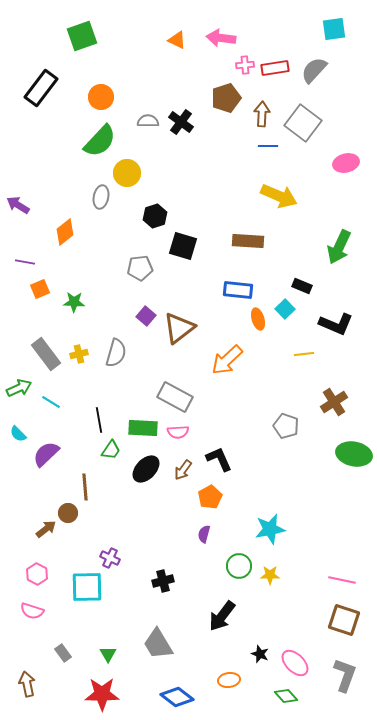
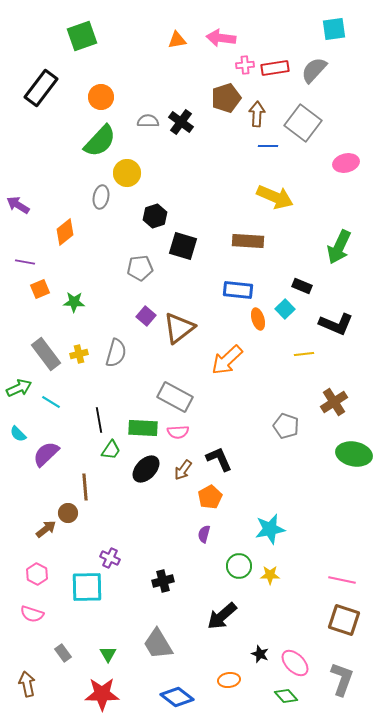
orange triangle at (177, 40): rotated 36 degrees counterclockwise
brown arrow at (262, 114): moved 5 px left
yellow arrow at (279, 196): moved 4 px left, 1 px down
pink semicircle at (32, 611): moved 3 px down
black arrow at (222, 616): rotated 12 degrees clockwise
gray L-shape at (345, 675): moved 3 px left, 4 px down
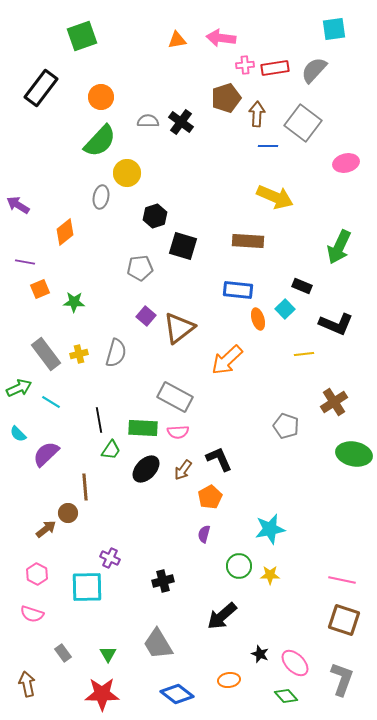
blue diamond at (177, 697): moved 3 px up
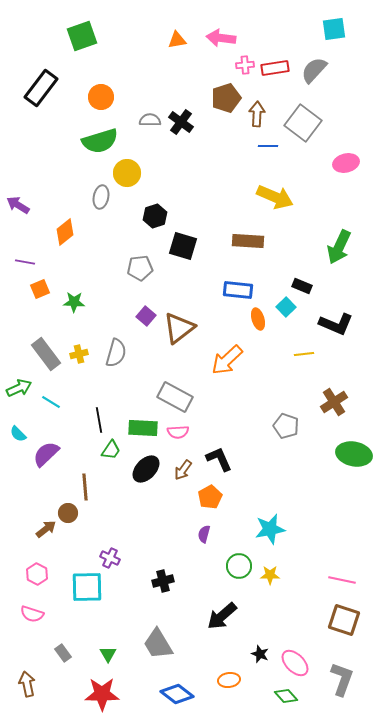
gray semicircle at (148, 121): moved 2 px right, 1 px up
green semicircle at (100, 141): rotated 30 degrees clockwise
cyan square at (285, 309): moved 1 px right, 2 px up
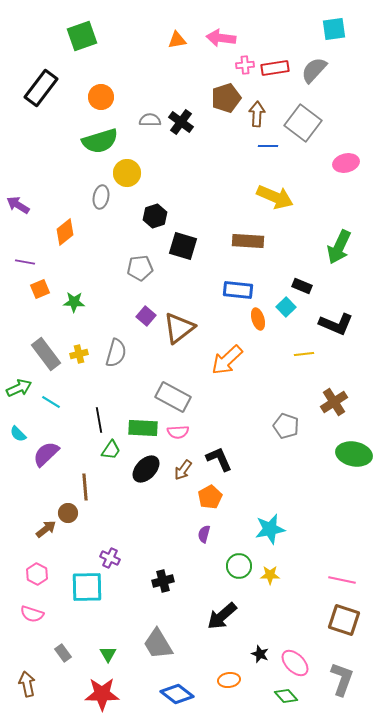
gray rectangle at (175, 397): moved 2 px left
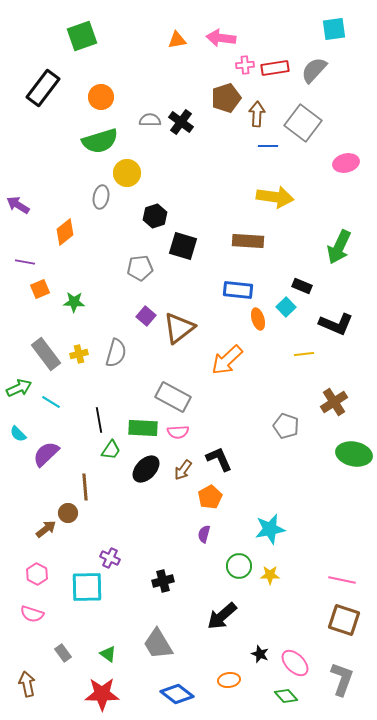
black rectangle at (41, 88): moved 2 px right
yellow arrow at (275, 197): rotated 15 degrees counterclockwise
green triangle at (108, 654): rotated 24 degrees counterclockwise
